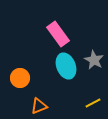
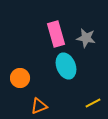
pink rectangle: moved 2 px left; rotated 20 degrees clockwise
gray star: moved 8 px left, 22 px up; rotated 18 degrees counterclockwise
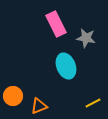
pink rectangle: moved 10 px up; rotated 10 degrees counterclockwise
orange circle: moved 7 px left, 18 px down
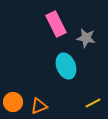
orange circle: moved 6 px down
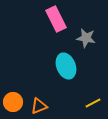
pink rectangle: moved 5 px up
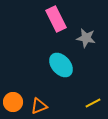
cyan ellipse: moved 5 px left, 1 px up; rotated 20 degrees counterclockwise
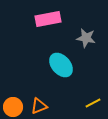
pink rectangle: moved 8 px left; rotated 75 degrees counterclockwise
orange circle: moved 5 px down
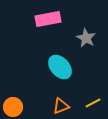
gray star: rotated 18 degrees clockwise
cyan ellipse: moved 1 px left, 2 px down
orange triangle: moved 22 px right
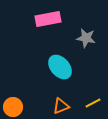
gray star: rotated 18 degrees counterclockwise
